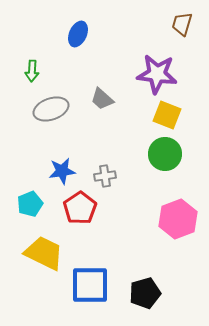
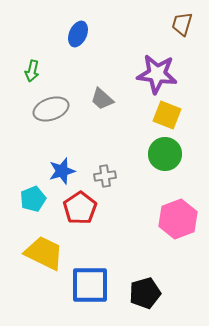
green arrow: rotated 10 degrees clockwise
blue star: rotated 8 degrees counterclockwise
cyan pentagon: moved 3 px right, 5 px up
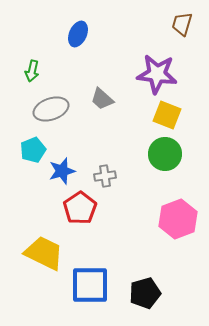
cyan pentagon: moved 49 px up
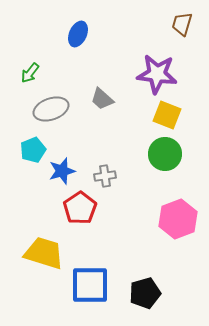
green arrow: moved 2 px left, 2 px down; rotated 25 degrees clockwise
yellow trapezoid: rotated 9 degrees counterclockwise
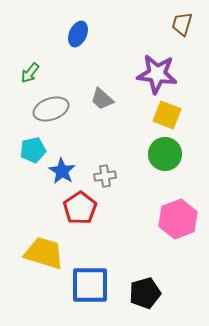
cyan pentagon: rotated 10 degrees clockwise
blue star: rotated 24 degrees counterclockwise
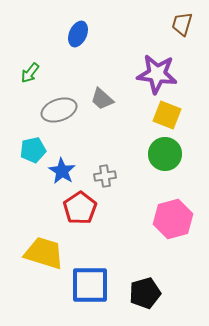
gray ellipse: moved 8 px right, 1 px down
pink hexagon: moved 5 px left; rotated 6 degrees clockwise
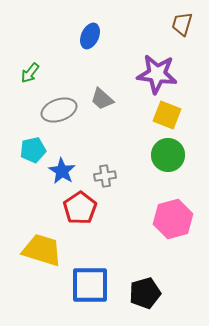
blue ellipse: moved 12 px right, 2 px down
green circle: moved 3 px right, 1 px down
yellow trapezoid: moved 2 px left, 3 px up
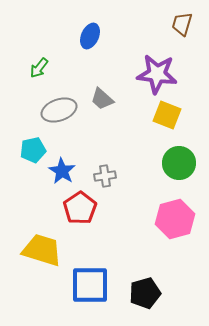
green arrow: moved 9 px right, 5 px up
green circle: moved 11 px right, 8 px down
pink hexagon: moved 2 px right
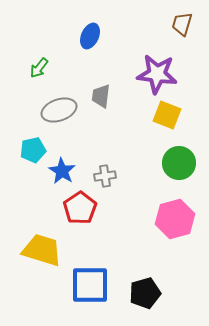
gray trapezoid: moved 1 px left, 3 px up; rotated 55 degrees clockwise
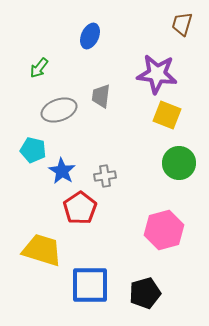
cyan pentagon: rotated 25 degrees clockwise
pink hexagon: moved 11 px left, 11 px down
